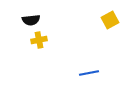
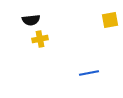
yellow square: rotated 18 degrees clockwise
yellow cross: moved 1 px right, 1 px up
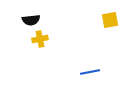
blue line: moved 1 px right, 1 px up
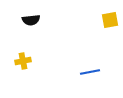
yellow cross: moved 17 px left, 22 px down
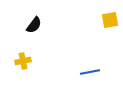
black semicircle: moved 3 px right, 5 px down; rotated 48 degrees counterclockwise
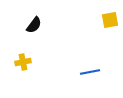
yellow cross: moved 1 px down
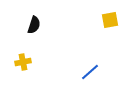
black semicircle: rotated 18 degrees counterclockwise
blue line: rotated 30 degrees counterclockwise
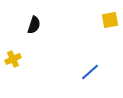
yellow cross: moved 10 px left, 3 px up; rotated 14 degrees counterclockwise
